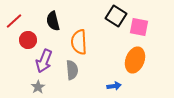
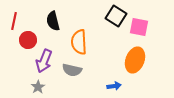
red line: rotated 36 degrees counterclockwise
gray semicircle: rotated 108 degrees clockwise
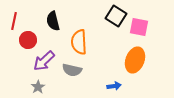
purple arrow: rotated 25 degrees clockwise
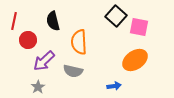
black square: rotated 10 degrees clockwise
orange ellipse: rotated 35 degrees clockwise
gray semicircle: moved 1 px right, 1 px down
